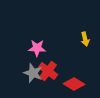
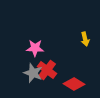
pink star: moved 2 px left
red cross: moved 1 px left, 1 px up
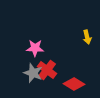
yellow arrow: moved 2 px right, 2 px up
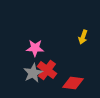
yellow arrow: moved 4 px left; rotated 32 degrees clockwise
gray star: rotated 24 degrees clockwise
red diamond: moved 1 px left, 1 px up; rotated 25 degrees counterclockwise
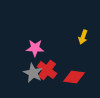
gray star: rotated 18 degrees counterclockwise
red diamond: moved 1 px right, 6 px up
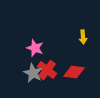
yellow arrow: rotated 24 degrees counterclockwise
pink star: rotated 18 degrees clockwise
red diamond: moved 5 px up
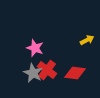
yellow arrow: moved 4 px right, 3 px down; rotated 112 degrees counterclockwise
red diamond: moved 1 px right, 1 px down
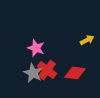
pink star: moved 1 px right
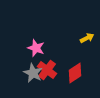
yellow arrow: moved 2 px up
red diamond: rotated 40 degrees counterclockwise
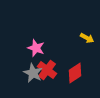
yellow arrow: rotated 56 degrees clockwise
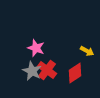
yellow arrow: moved 13 px down
gray star: moved 1 px left, 2 px up
